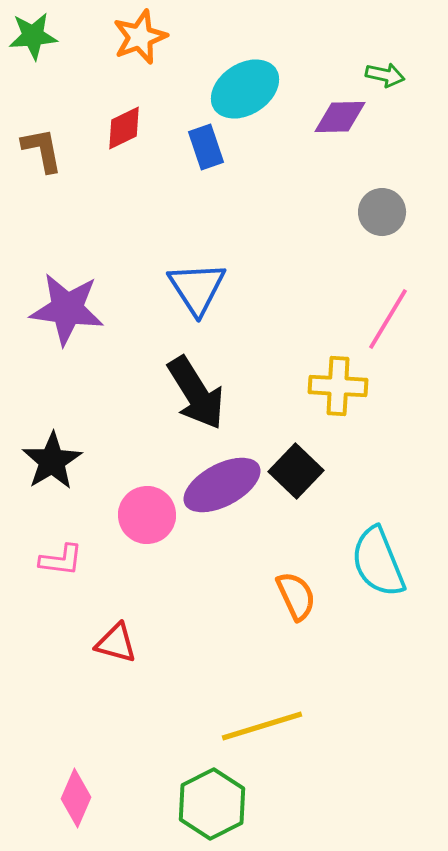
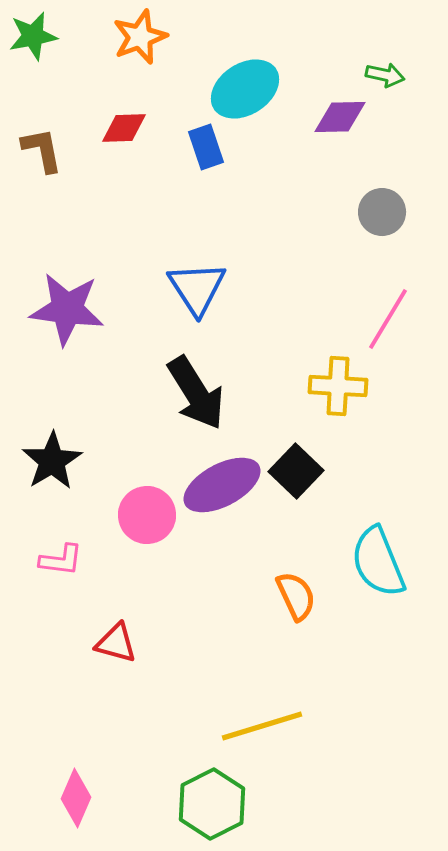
green star: rotated 6 degrees counterclockwise
red diamond: rotated 24 degrees clockwise
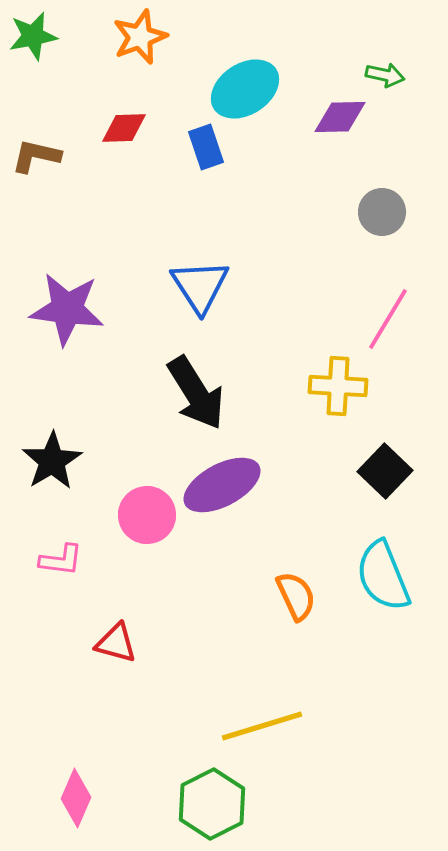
brown L-shape: moved 6 px left, 6 px down; rotated 66 degrees counterclockwise
blue triangle: moved 3 px right, 2 px up
black square: moved 89 px right
cyan semicircle: moved 5 px right, 14 px down
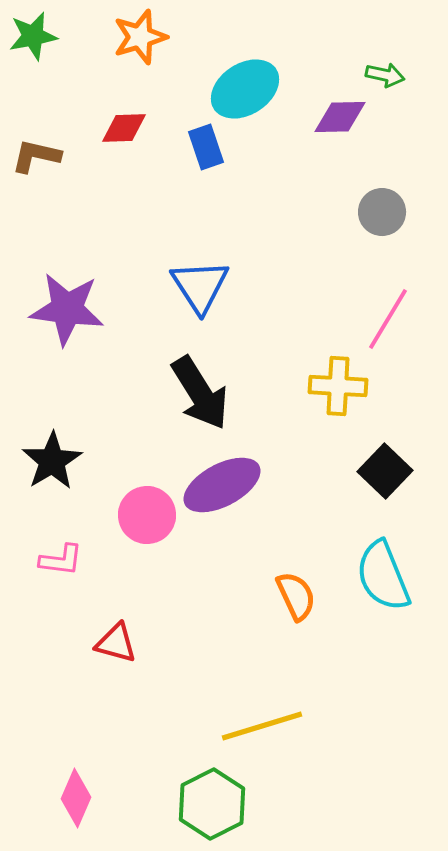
orange star: rotated 4 degrees clockwise
black arrow: moved 4 px right
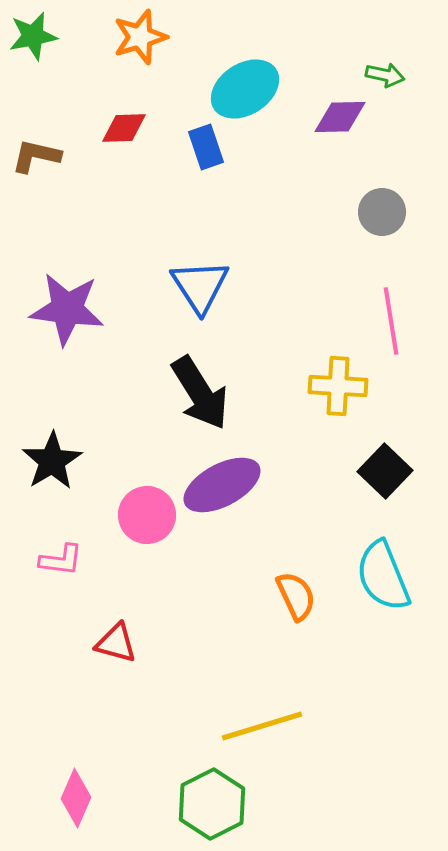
pink line: moved 3 px right, 2 px down; rotated 40 degrees counterclockwise
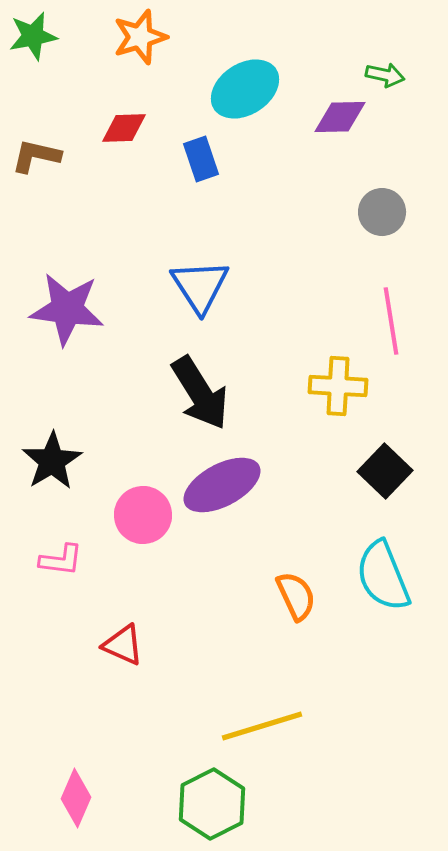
blue rectangle: moved 5 px left, 12 px down
pink circle: moved 4 px left
red triangle: moved 7 px right, 2 px down; rotated 9 degrees clockwise
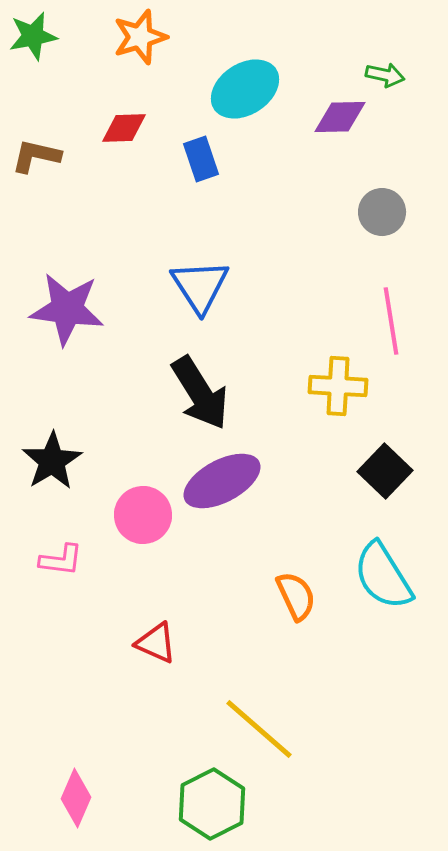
purple ellipse: moved 4 px up
cyan semicircle: rotated 10 degrees counterclockwise
red triangle: moved 33 px right, 2 px up
yellow line: moved 3 px left, 3 px down; rotated 58 degrees clockwise
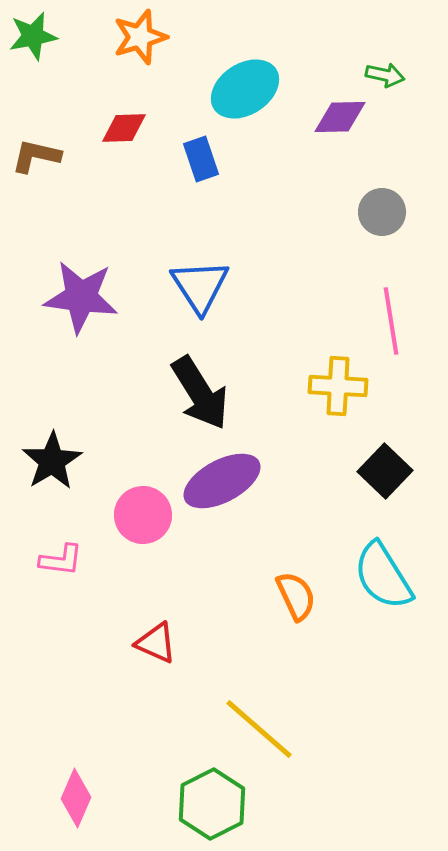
purple star: moved 14 px right, 12 px up
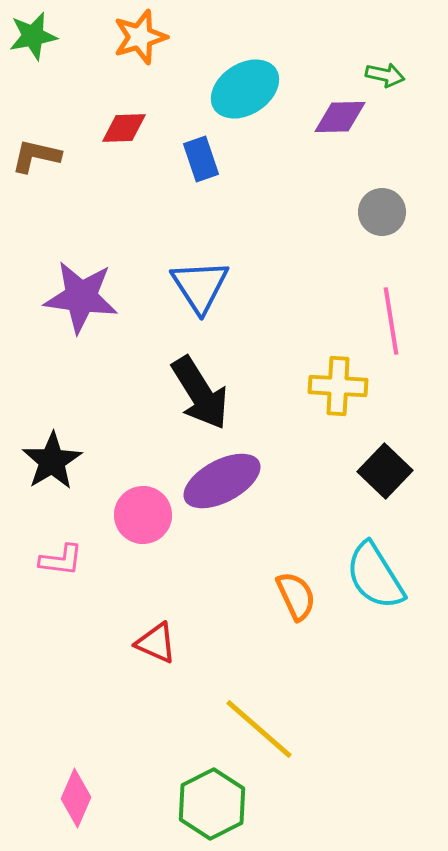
cyan semicircle: moved 8 px left
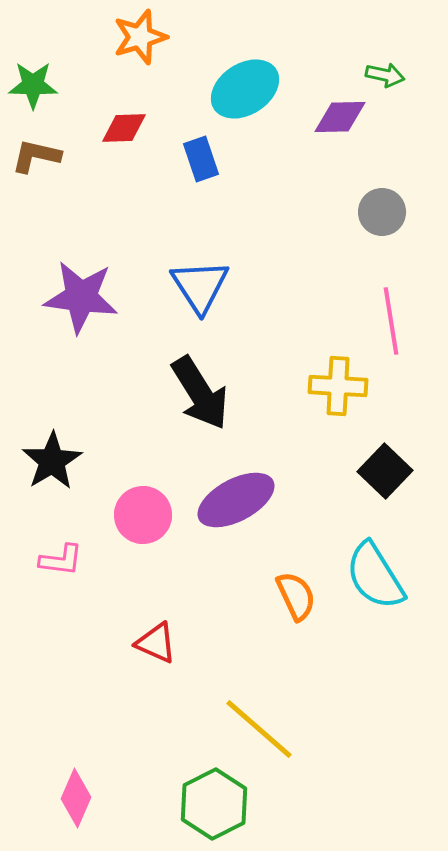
green star: moved 49 px down; rotated 12 degrees clockwise
purple ellipse: moved 14 px right, 19 px down
green hexagon: moved 2 px right
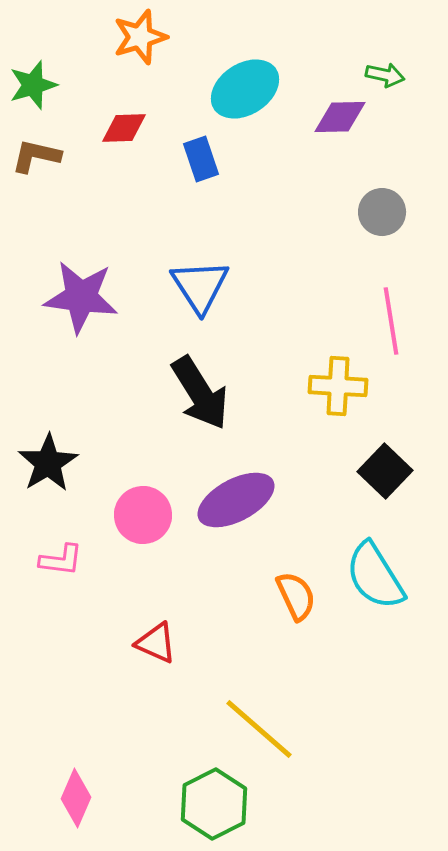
green star: rotated 18 degrees counterclockwise
black star: moved 4 px left, 2 px down
